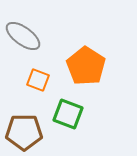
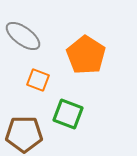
orange pentagon: moved 11 px up
brown pentagon: moved 2 px down
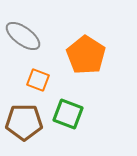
brown pentagon: moved 12 px up
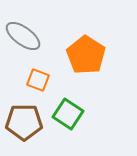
green square: rotated 12 degrees clockwise
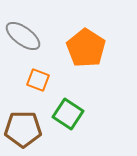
orange pentagon: moved 7 px up
brown pentagon: moved 1 px left, 7 px down
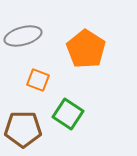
gray ellipse: rotated 51 degrees counterclockwise
orange pentagon: moved 1 px down
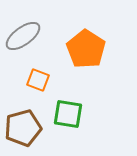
gray ellipse: rotated 21 degrees counterclockwise
green square: rotated 24 degrees counterclockwise
brown pentagon: moved 1 px up; rotated 15 degrees counterclockwise
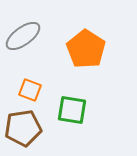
orange square: moved 8 px left, 10 px down
green square: moved 4 px right, 4 px up
brown pentagon: rotated 6 degrees clockwise
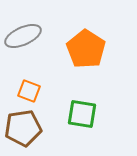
gray ellipse: rotated 12 degrees clockwise
orange square: moved 1 px left, 1 px down
green square: moved 10 px right, 4 px down
